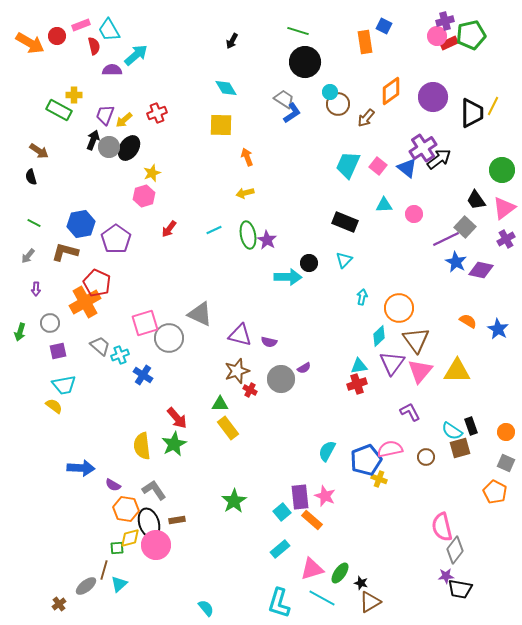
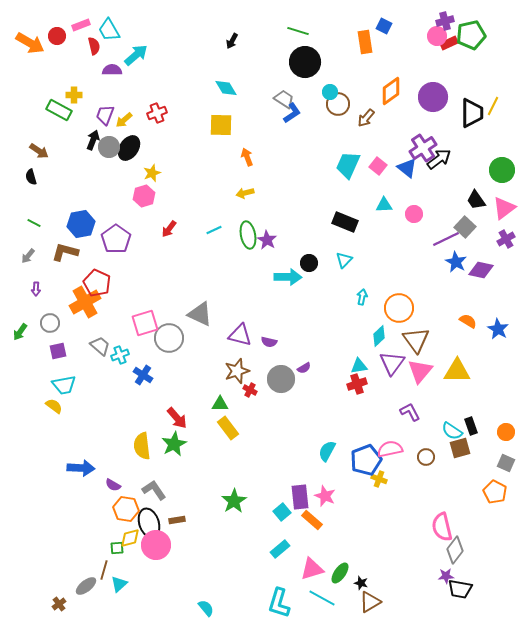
green arrow at (20, 332): rotated 18 degrees clockwise
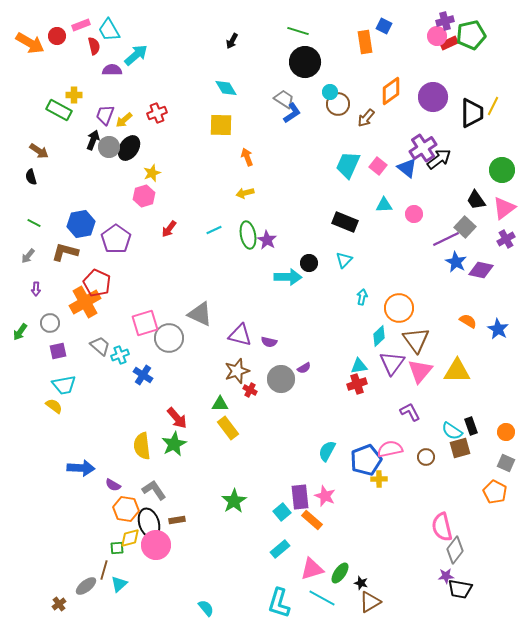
yellow cross at (379, 479): rotated 21 degrees counterclockwise
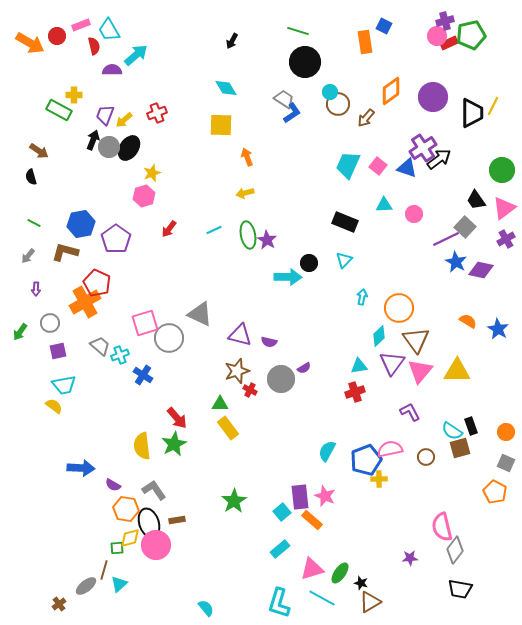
blue triangle at (407, 168): rotated 20 degrees counterclockwise
red cross at (357, 384): moved 2 px left, 8 px down
purple star at (446, 576): moved 36 px left, 18 px up
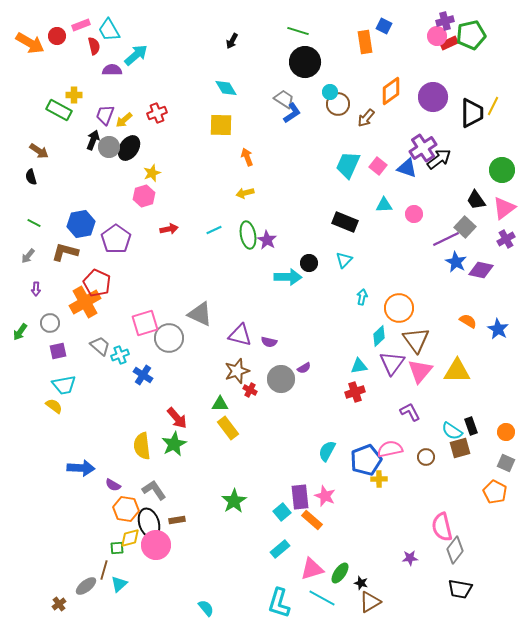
red arrow at (169, 229): rotated 138 degrees counterclockwise
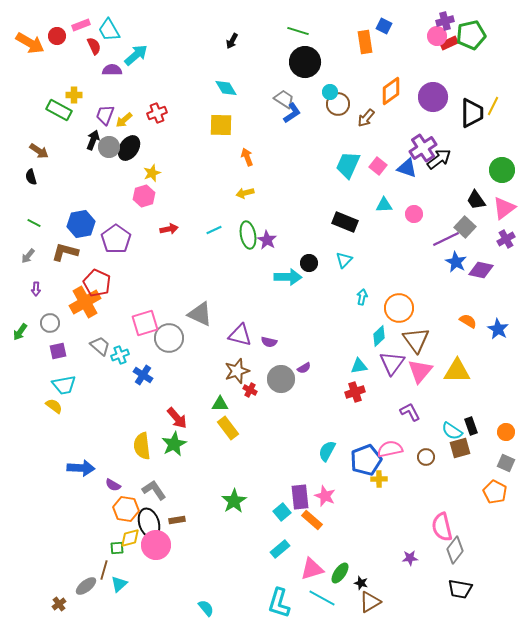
red semicircle at (94, 46): rotated 12 degrees counterclockwise
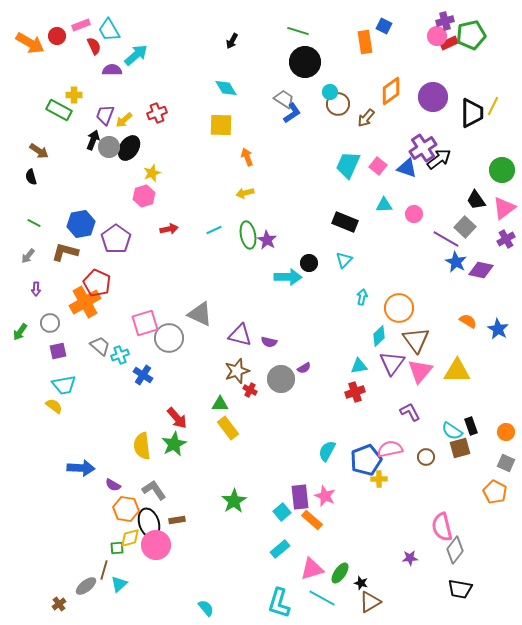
purple line at (446, 239): rotated 56 degrees clockwise
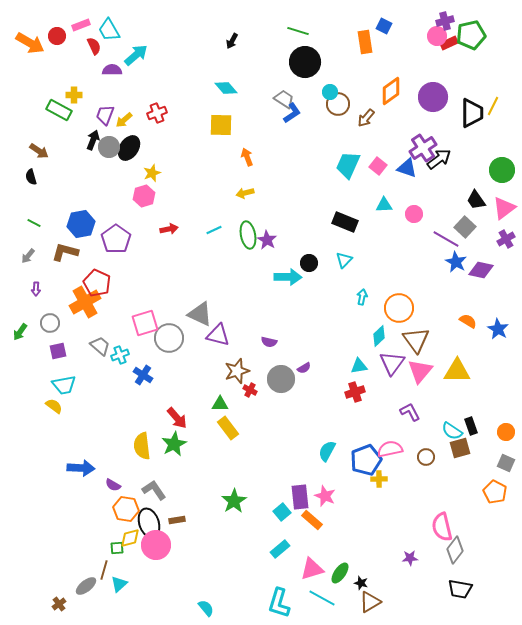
cyan diamond at (226, 88): rotated 10 degrees counterclockwise
purple triangle at (240, 335): moved 22 px left
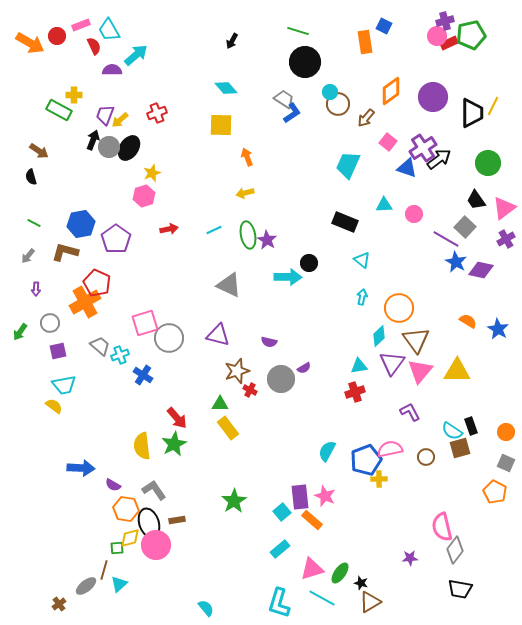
yellow arrow at (124, 120): moved 4 px left
pink square at (378, 166): moved 10 px right, 24 px up
green circle at (502, 170): moved 14 px left, 7 px up
cyan triangle at (344, 260): moved 18 px right; rotated 36 degrees counterclockwise
gray triangle at (200, 314): moved 29 px right, 29 px up
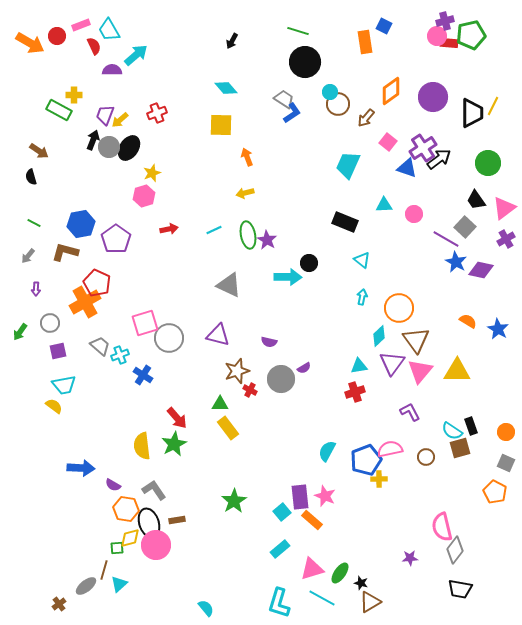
red rectangle at (449, 43): rotated 30 degrees clockwise
